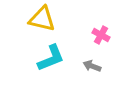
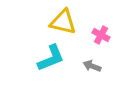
yellow triangle: moved 21 px right, 3 px down
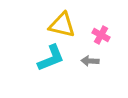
yellow triangle: moved 1 px left, 3 px down
gray arrow: moved 2 px left, 5 px up; rotated 18 degrees counterclockwise
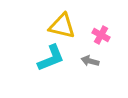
yellow triangle: moved 1 px down
gray arrow: rotated 12 degrees clockwise
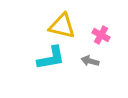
cyan L-shape: rotated 12 degrees clockwise
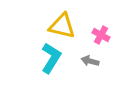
cyan L-shape: rotated 48 degrees counterclockwise
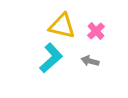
pink cross: moved 5 px left, 4 px up; rotated 18 degrees clockwise
cyan L-shape: rotated 16 degrees clockwise
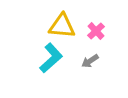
yellow triangle: rotated 8 degrees counterclockwise
gray arrow: rotated 48 degrees counterclockwise
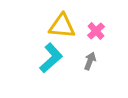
gray arrow: rotated 144 degrees clockwise
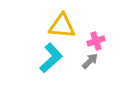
pink cross: moved 10 px down; rotated 24 degrees clockwise
gray arrow: rotated 24 degrees clockwise
